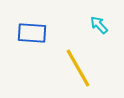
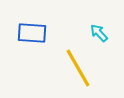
cyan arrow: moved 8 px down
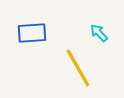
blue rectangle: rotated 8 degrees counterclockwise
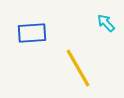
cyan arrow: moved 7 px right, 10 px up
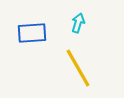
cyan arrow: moved 28 px left; rotated 60 degrees clockwise
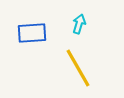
cyan arrow: moved 1 px right, 1 px down
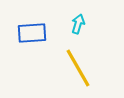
cyan arrow: moved 1 px left
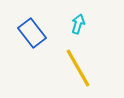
blue rectangle: rotated 56 degrees clockwise
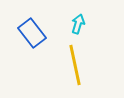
yellow line: moved 3 px left, 3 px up; rotated 18 degrees clockwise
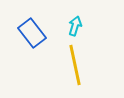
cyan arrow: moved 3 px left, 2 px down
